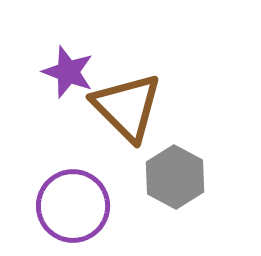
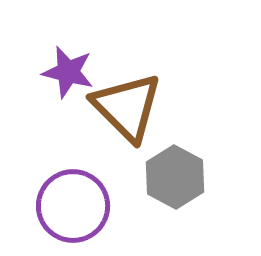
purple star: rotated 6 degrees counterclockwise
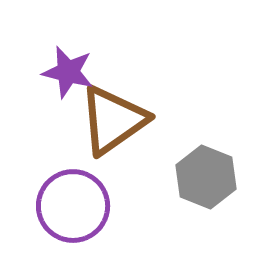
brown triangle: moved 14 px left, 13 px down; rotated 40 degrees clockwise
gray hexagon: moved 31 px right; rotated 6 degrees counterclockwise
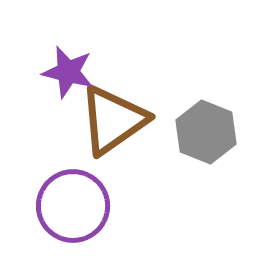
gray hexagon: moved 45 px up
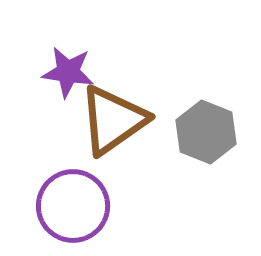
purple star: rotated 6 degrees counterclockwise
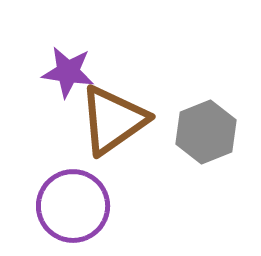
gray hexagon: rotated 16 degrees clockwise
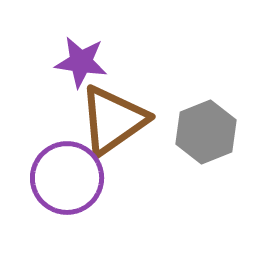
purple star: moved 13 px right, 10 px up
purple circle: moved 6 px left, 28 px up
